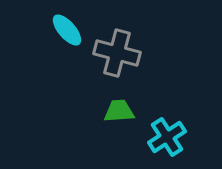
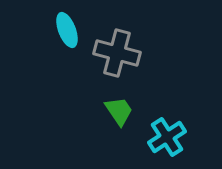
cyan ellipse: rotated 20 degrees clockwise
green trapezoid: rotated 60 degrees clockwise
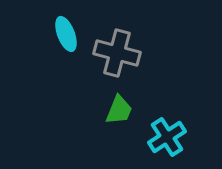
cyan ellipse: moved 1 px left, 4 px down
green trapezoid: moved 1 px up; rotated 56 degrees clockwise
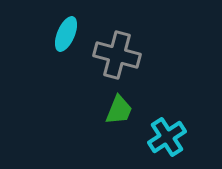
cyan ellipse: rotated 44 degrees clockwise
gray cross: moved 2 px down
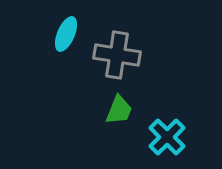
gray cross: rotated 6 degrees counterclockwise
cyan cross: rotated 12 degrees counterclockwise
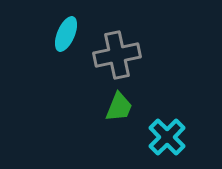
gray cross: rotated 21 degrees counterclockwise
green trapezoid: moved 3 px up
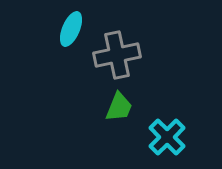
cyan ellipse: moved 5 px right, 5 px up
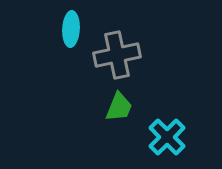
cyan ellipse: rotated 20 degrees counterclockwise
